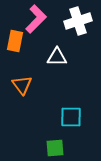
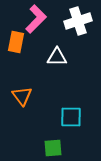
orange rectangle: moved 1 px right, 1 px down
orange triangle: moved 11 px down
green square: moved 2 px left
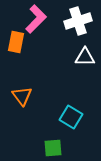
white triangle: moved 28 px right
cyan square: rotated 30 degrees clockwise
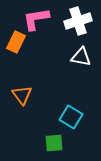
pink L-shape: rotated 144 degrees counterclockwise
orange rectangle: rotated 15 degrees clockwise
white triangle: moved 4 px left; rotated 10 degrees clockwise
orange triangle: moved 1 px up
green square: moved 1 px right, 5 px up
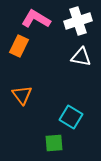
pink L-shape: rotated 40 degrees clockwise
orange rectangle: moved 3 px right, 4 px down
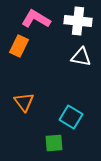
white cross: rotated 24 degrees clockwise
orange triangle: moved 2 px right, 7 px down
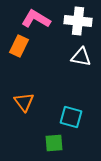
cyan square: rotated 15 degrees counterclockwise
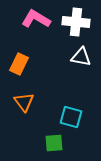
white cross: moved 2 px left, 1 px down
orange rectangle: moved 18 px down
